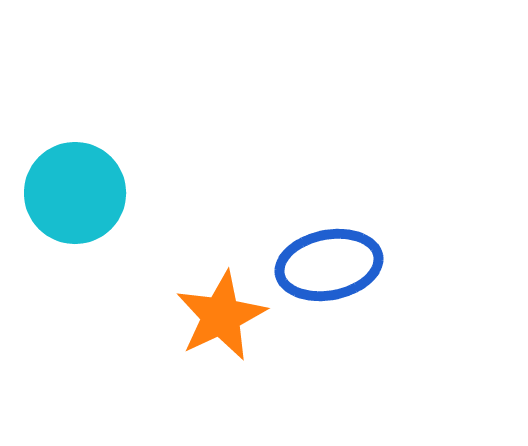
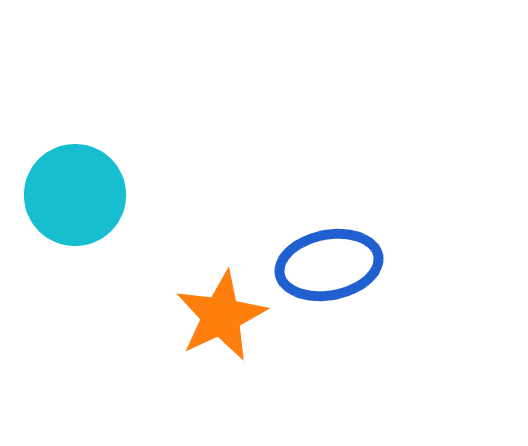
cyan circle: moved 2 px down
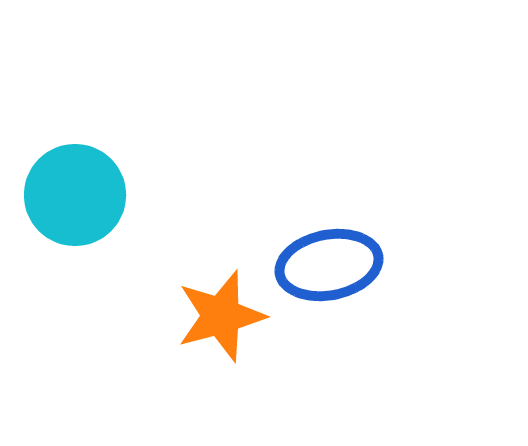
orange star: rotated 10 degrees clockwise
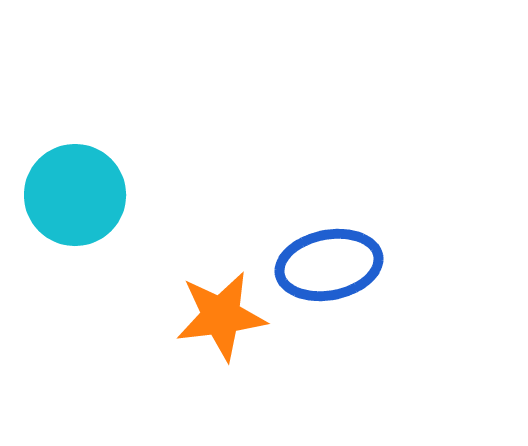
orange star: rotated 8 degrees clockwise
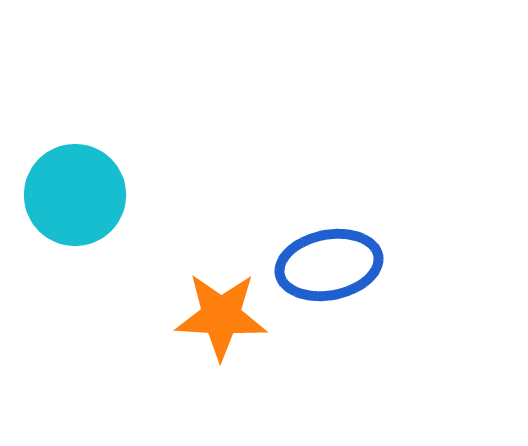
orange star: rotated 10 degrees clockwise
